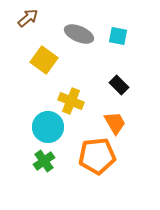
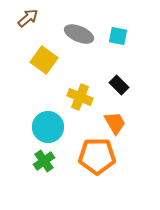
yellow cross: moved 9 px right, 4 px up
orange pentagon: rotated 6 degrees clockwise
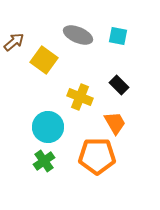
brown arrow: moved 14 px left, 24 px down
gray ellipse: moved 1 px left, 1 px down
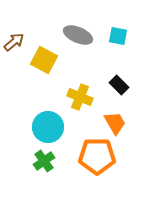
yellow square: rotated 8 degrees counterclockwise
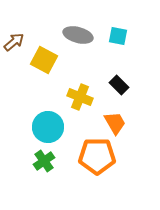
gray ellipse: rotated 8 degrees counterclockwise
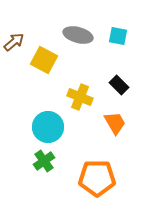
orange pentagon: moved 22 px down
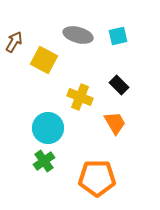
cyan square: rotated 24 degrees counterclockwise
brown arrow: rotated 20 degrees counterclockwise
cyan circle: moved 1 px down
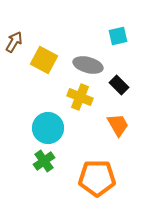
gray ellipse: moved 10 px right, 30 px down
orange trapezoid: moved 3 px right, 2 px down
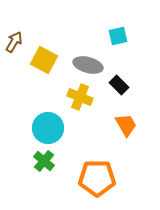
orange trapezoid: moved 8 px right
green cross: rotated 15 degrees counterclockwise
